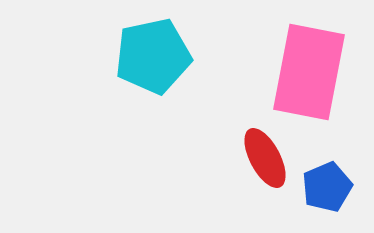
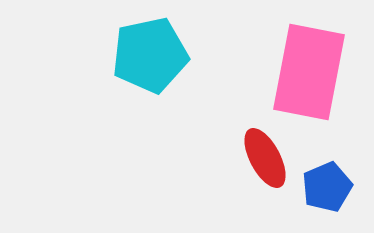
cyan pentagon: moved 3 px left, 1 px up
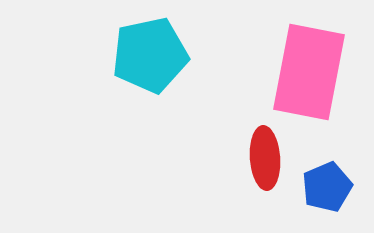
red ellipse: rotated 24 degrees clockwise
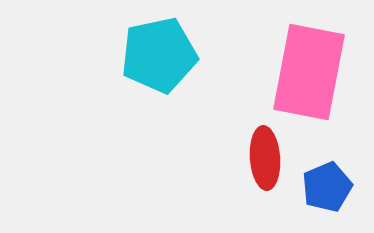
cyan pentagon: moved 9 px right
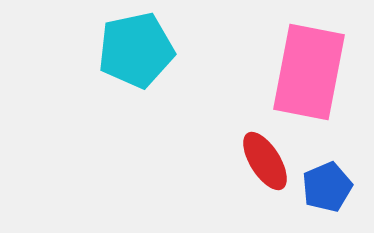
cyan pentagon: moved 23 px left, 5 px up
red ellipse: moved 3 px down; rotated 28 degrees counterclockwise
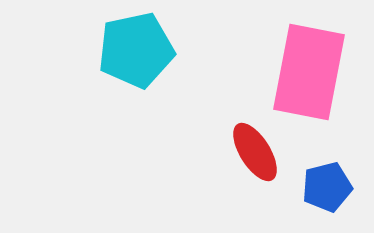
red ellipse: moved 10 px left, 9 px up
blue pentagon: rotated 9 degrees clockwise
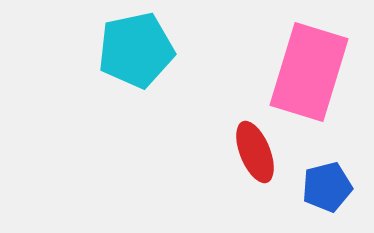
pink rectangle: rotated 6 degrees clockwise
red ellipse: rotated 10 degrees clockwise
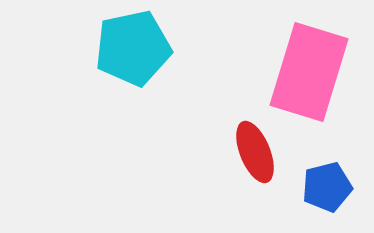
cyan pentagon: moved 3 px left, 2 px up
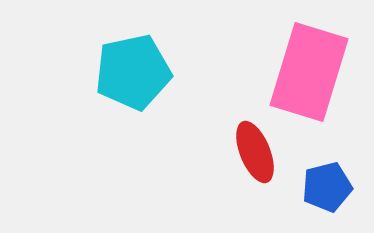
cyan pentagon: moved 24 px down
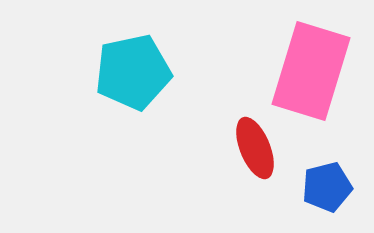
pink rectangle: moved 2 px right, 1 px up
red ellipse: moved 4 px up
